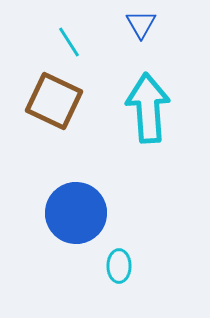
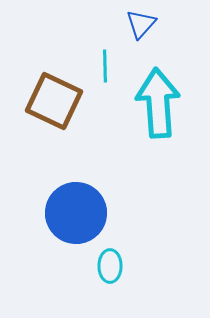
blue triangle: rotated 12 degrees clockwise
cyan line: moved 36 px right, 24 px down; rotated 32 degrees clockwise
cyan arrow: moved 10 px right, 5 px up
cyan ellipse: moved 9 px left
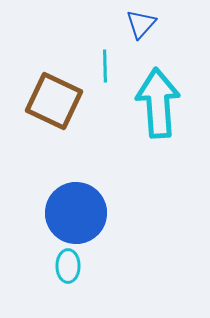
cyan ellipse: moved 42 px left
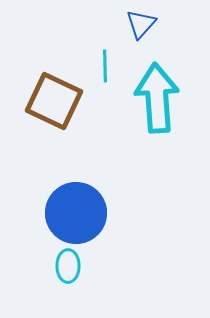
cyan arrow: moved 1 px left, 5 px up
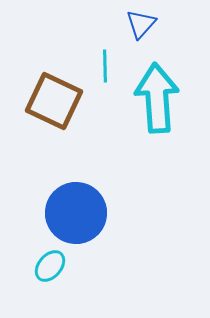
cyan ellipse: moved 18 px left; rotated 40 degrees clockwise
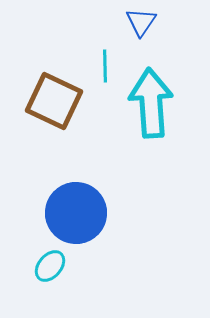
blue triangle: moved 2 px up; rotated 8 degrees counterclockwise
cyan arrow: moved 6 px left, 5 px down
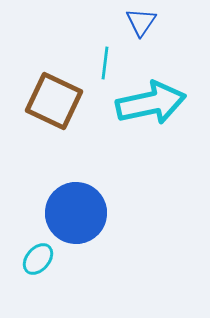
cyan line: moved 3 px up; rotated 8 degrees clockwise
cyan arrow: rotated 82 degrees clockwise
cyan ellipse: moved 12 px left, 7 px up
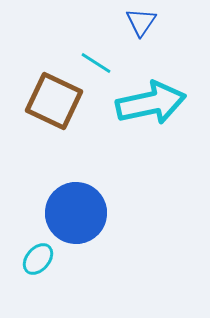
cyan line: moved 9 px left; rotated 64 degrees counterclockwise
